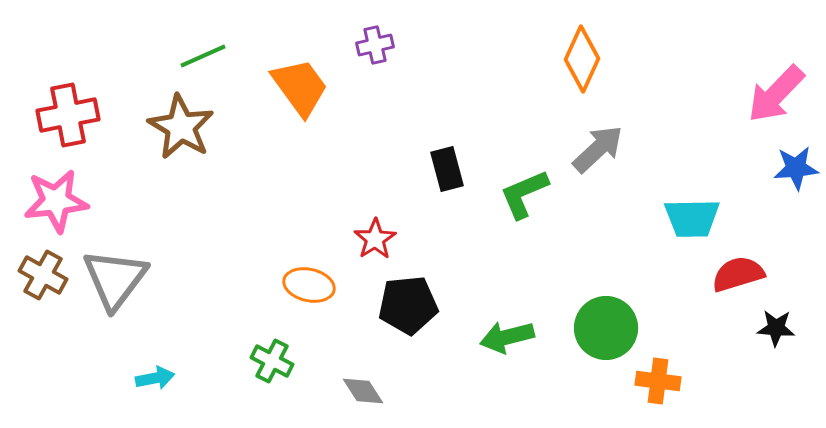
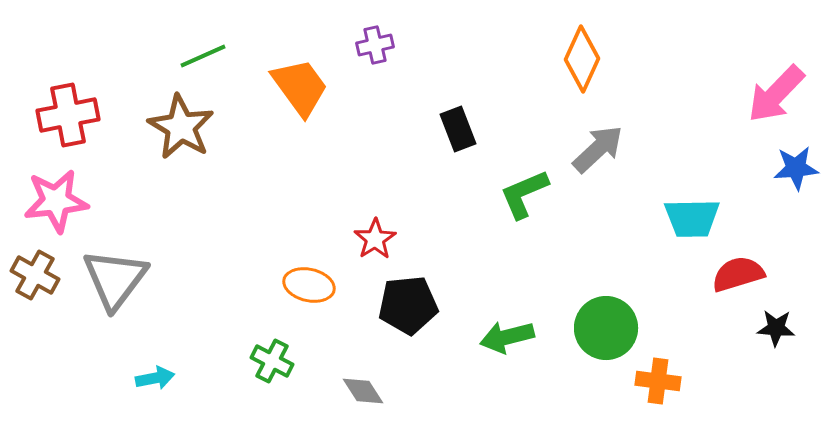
black rectangle: moved 11 px right, 40 px up; rotated 6 degrees counterclockwise
brown cross: moved 8 px left
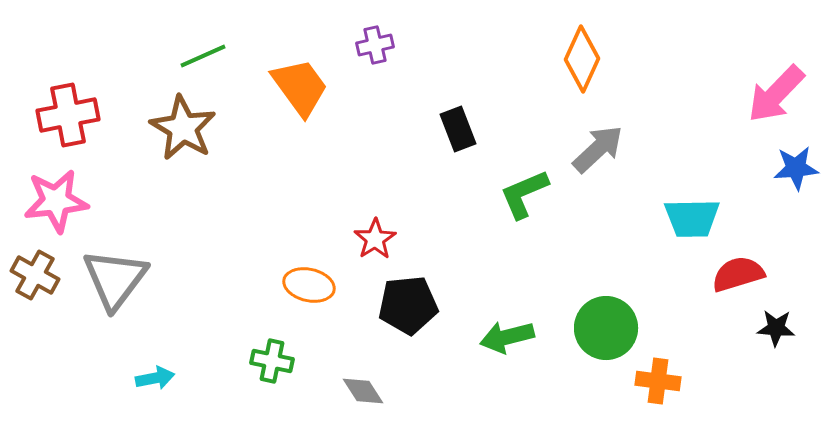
brown star: moved 2 px right, 1 px down
green cross: rotated 15 degrees counterclockwise
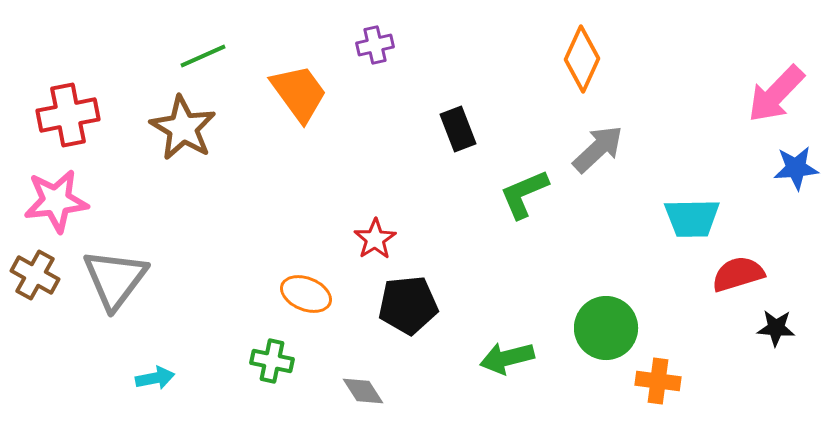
orange trapezoid: moved 1 px left, 6 px down
orange ellipse: moved 3 px left, 9 px down; rotated 9 degrees clockwise
green arrow: moved 21 px down
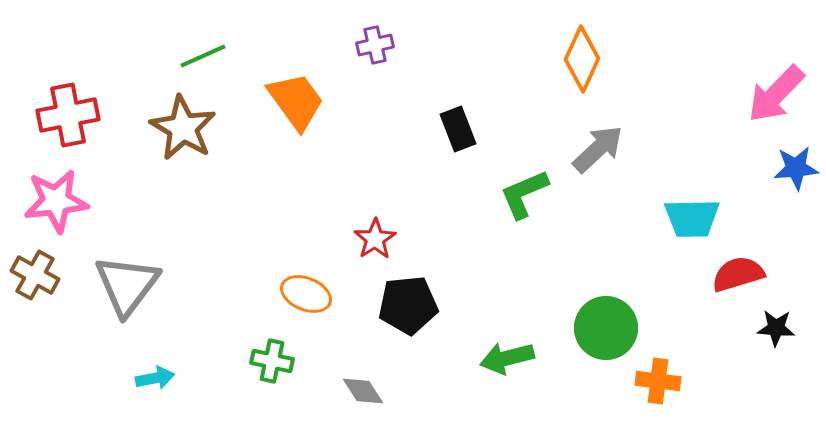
orange trapezoid: moved 3 px left, 8 px down
gray triangle: moved 12 px right, 6 px down
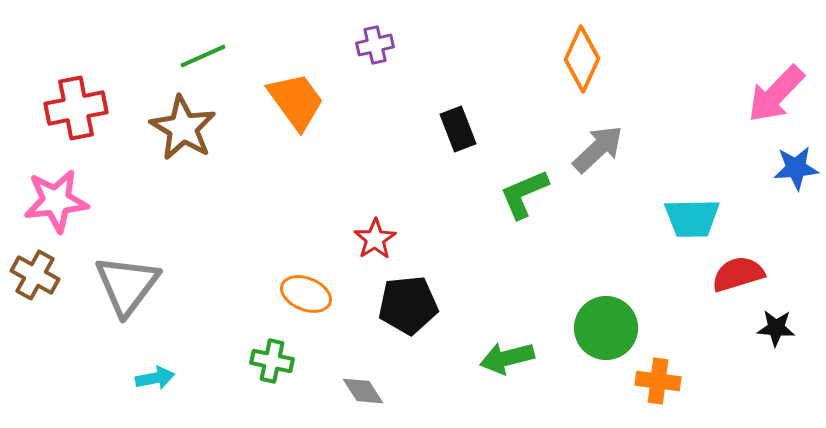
red cross: moved 8 px right, 7 px up
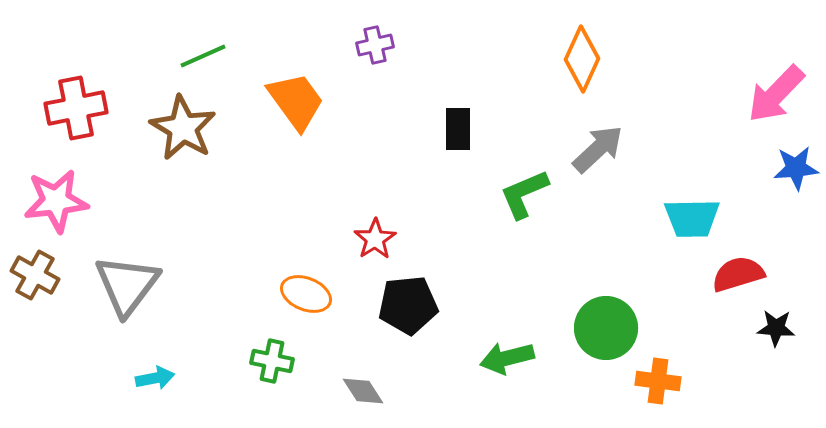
black rectangle: rotated 21 degrees clockwise
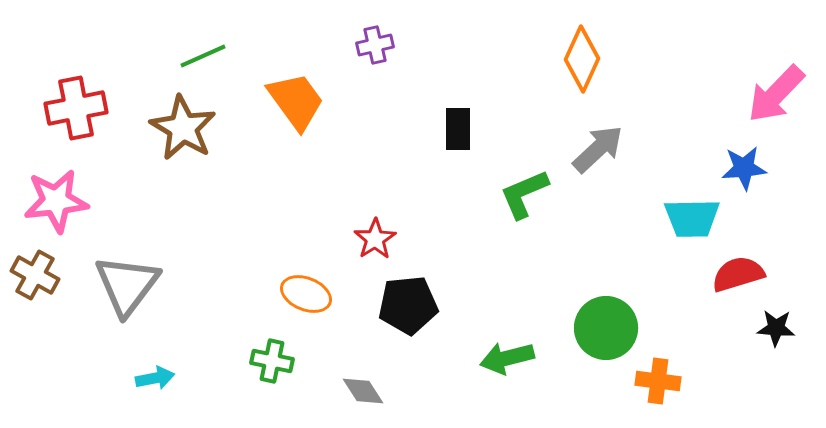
blue star: moved 52 px left
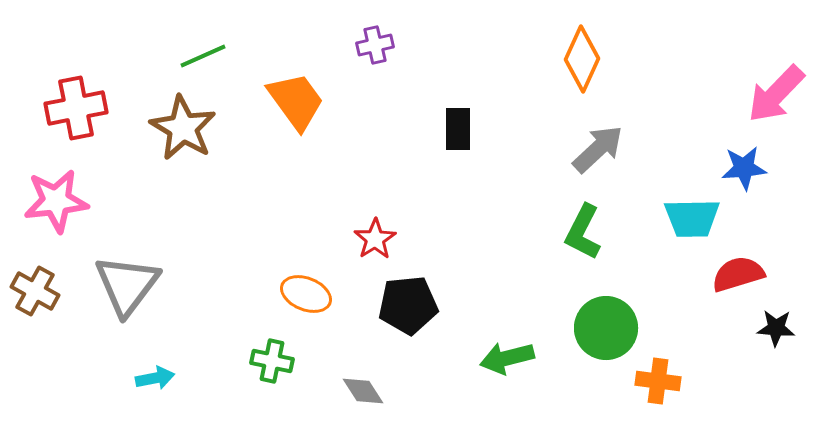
green L-shape: moved 59 px right, 38 px down; rotated 40 degrees counterclockwise
brown cross: moved 16 px down
